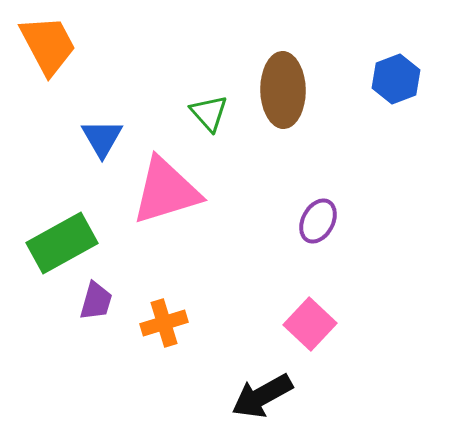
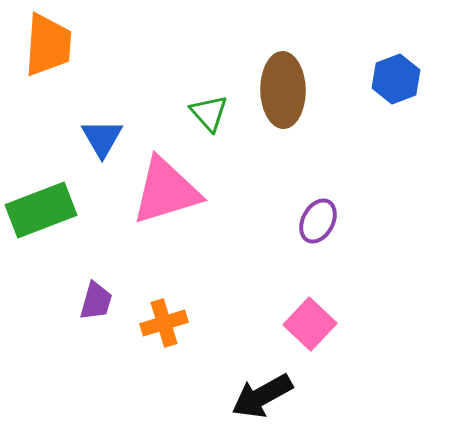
orange trapezoid: rotated 32 degrees clockwise
green rectangle: moved 21 px left, 33 px up; rotated 8 degrees clockwise
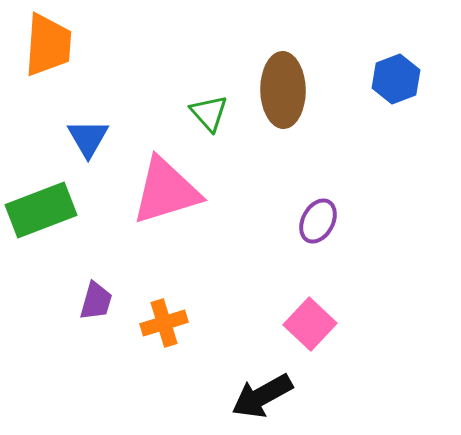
blue triangle: moved 14 px left
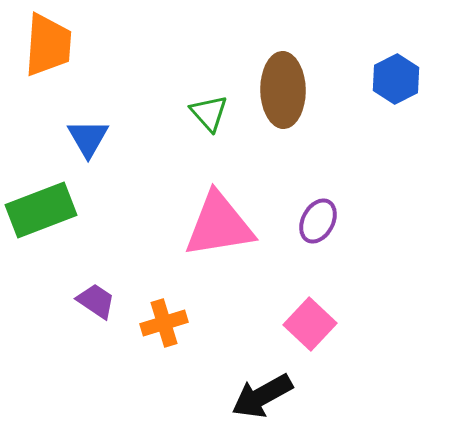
blue hexagon: rotated 6 degrees counterclockwise
pink triangle: moved 53 px right, 34 px down; rotated 8 degrees clockwise
purple trapezoid: rotated 72 degrees counterclockwise
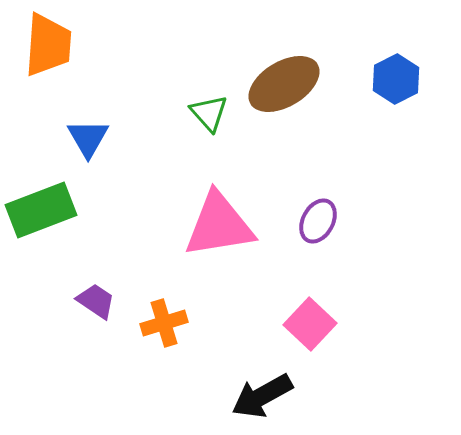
brown ellipse: moved 1 px right, 6 px up; rotated 60 degrees clockwise
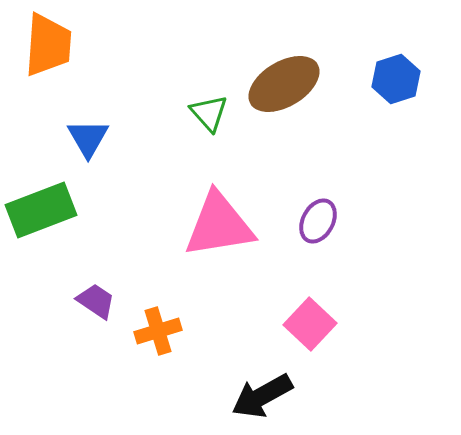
blue hexagon: rotated 9 degrees clockwise
orange cross: moved 6 px left, 8 px down
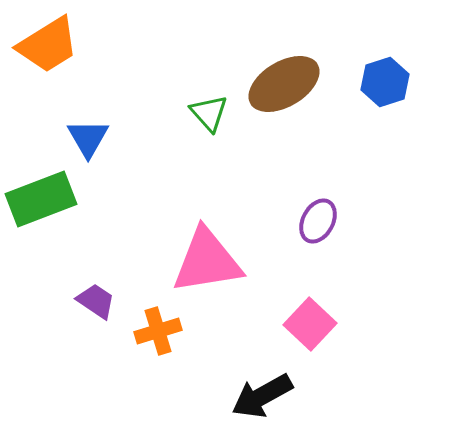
orange trapezoid: rotated 54 degrees clockwise
blue hexagon: moved 11 px left, 3 px down
green rectangle: moved 11 px up
pink triangle: moved 12 px left, 36 px down
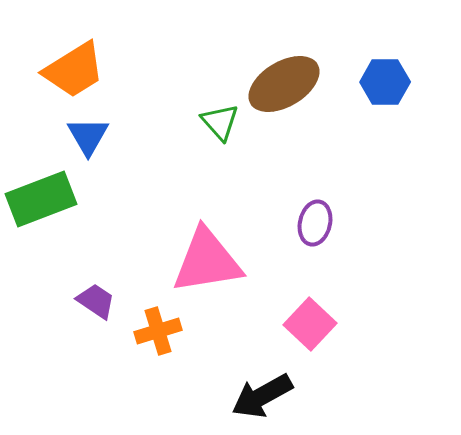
orange trapezoid: moved 26 px right, 25 px down
blue hexagon: rotated 18 degrees clockwise
green triangle: moved 11 px right, 9 px down
blue triangle: moved 2 px up
purple ellipse: moved 3 px left, 2 px down; rotated 15 degrees counterclockwise
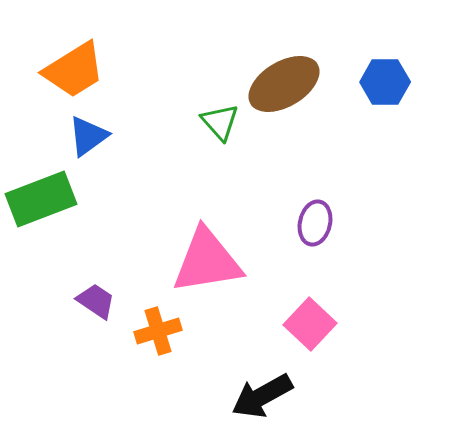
blue triangle: rotated 24 degrees clockwise
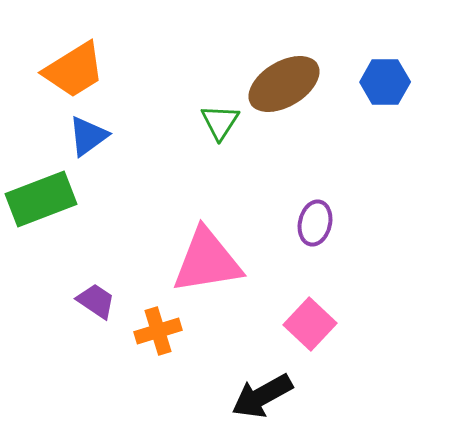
green triangle: rotated 15 degrees clockwise
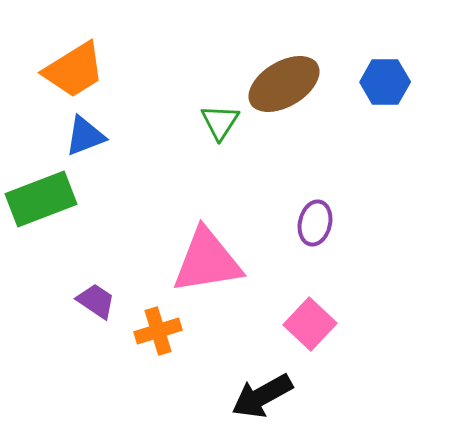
blue triangle: moved 3 px left; rotated 15 degrees clockwise
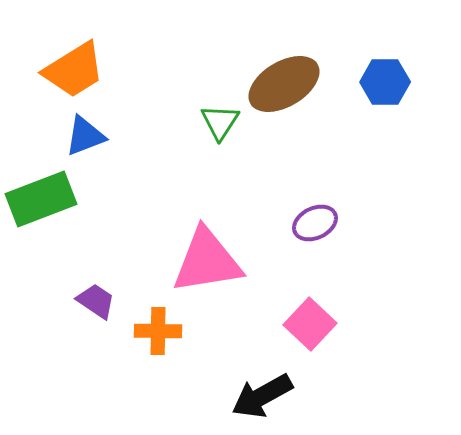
purple ellipse: rotated 51 degrees clockwise
orange cross: rotated 18 degrees clockwise
